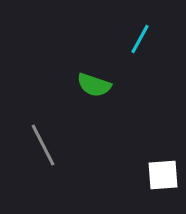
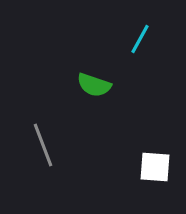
gray line: rotated 6 degrees clockwise
white square: moved 8 px left, 8 px up; rotated 8 degrees clockwise
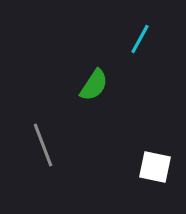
green semicircle: rotated 76 degrees counterclockwise
white square: rotated 8 degrees clockwise
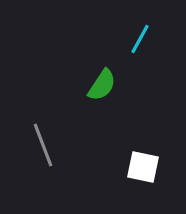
green semicircle: moved 8 px right
white square: moved 12 px left
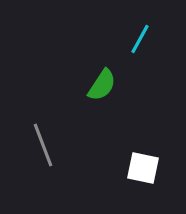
white square: moved 1 px down
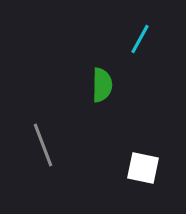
green semicircle: rotated 32 degrees counterclockwise
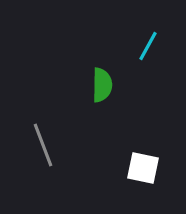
cyan line: moved 8 px right, 7 px down
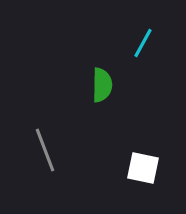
cyan line: moved 5 px left, 3 px up
gray line: moved 2 px right, 5 px down
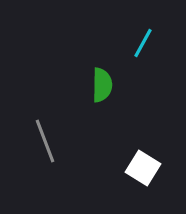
gray line: moved 9 px up
white square: rotated 20 degrees clockwise
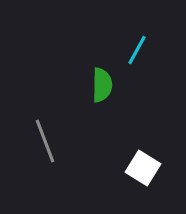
cyan line: moved 6 px left, 7 px down
